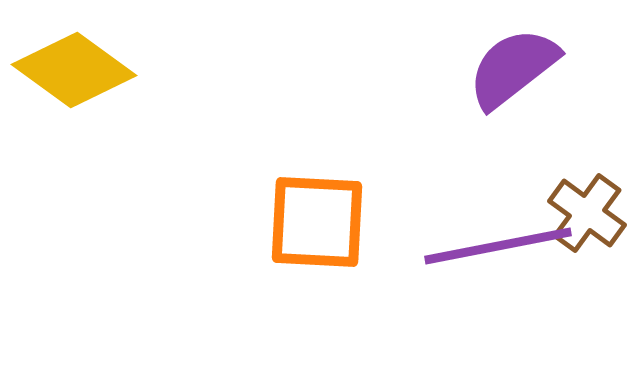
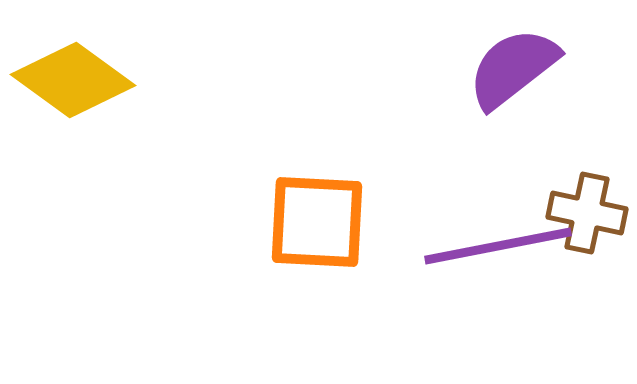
yellow diamond: moved 1 px left, 10 px down
brown cross: rotated 24 degrees counterclockwise
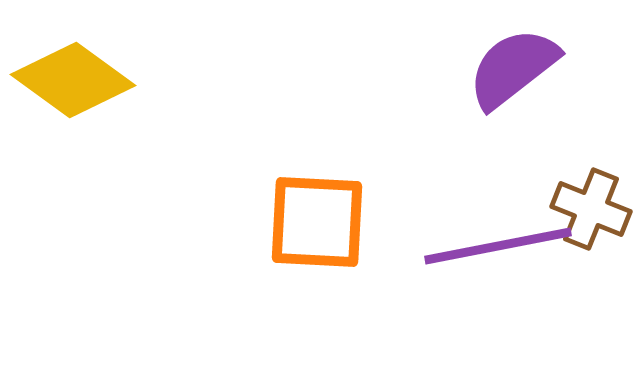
brown cross: moved 4 px right, 4 px up; rotated 10 degrees clockwise
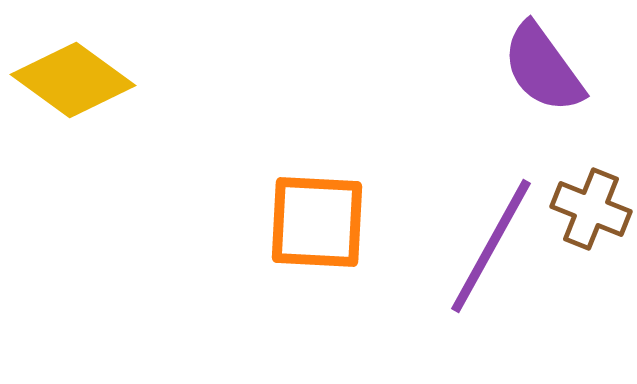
purple semicircle: moved 30 px right; rotated 88 degrees counterclockwise
purple line: moved 7 px left; rotated 50 degrees counterclockwise
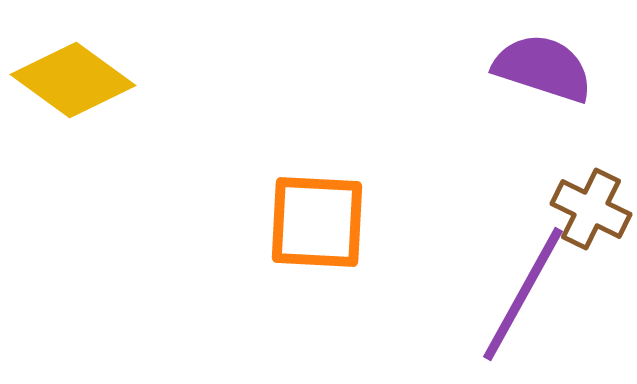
purple semicircle: rotated 144 degrees clockwise
brown cross: rotated 4 degrees clockwise
purple line: moved 32 px right, 48 px down
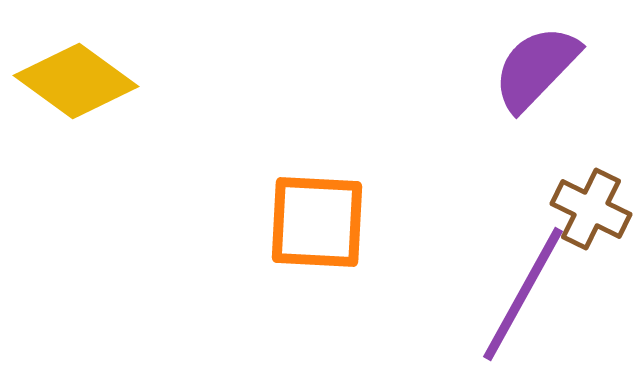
purple semicircle: moved 7 px left; rotated 64 degrees counterclockwise
yellow diamond: moved 3 px right, 1 px down
